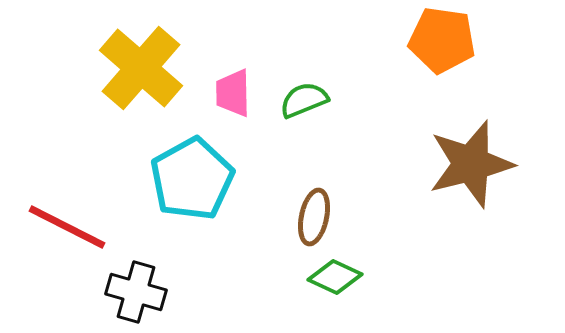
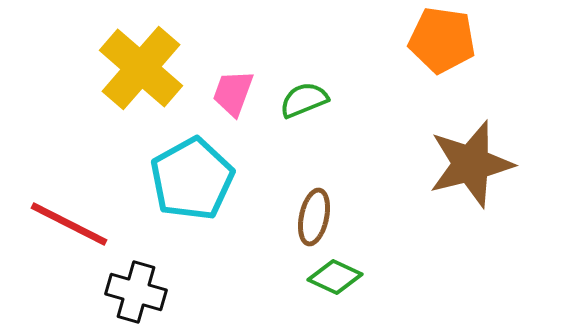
pink trapezoid: rotated 21 degrees clockwise
red line: moved 2 px right, 3 px up
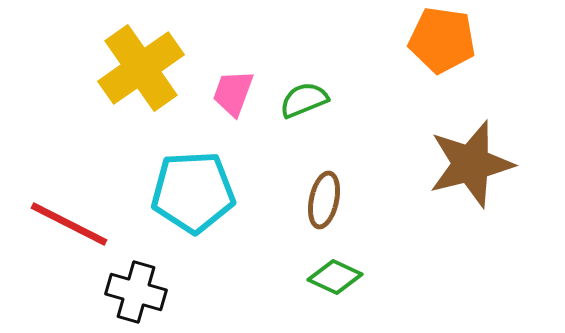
yellow cross: rotated 14 degrees clockwise
cyan pentagon: moved 1 px right, 13 px down; rotated 26 degrees clockwise
brown ellipse: moved 10 px right, 17 px up
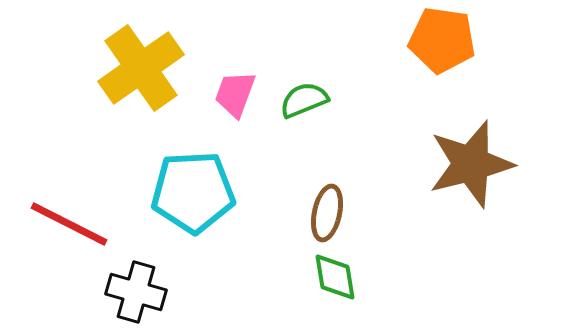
pink trapezoid: moved 2 px right, 1 px down
brown ellipse: moved 3 px right, 13 px down
green diamond: rotated 56 degrees clockwise
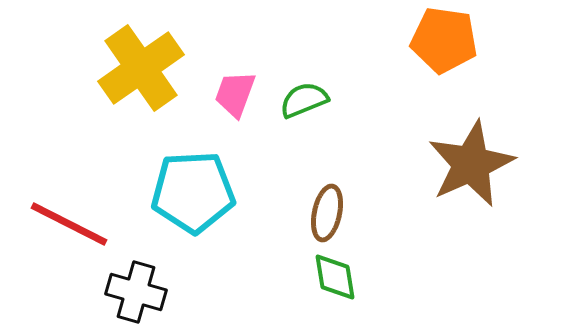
orange pentagon: moved 2 px right
brown star: rotated 10 degrees counterclockwise
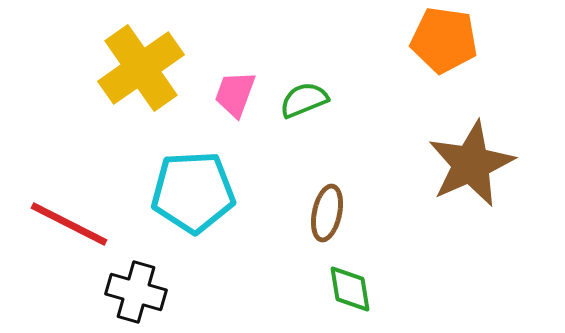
green diamond: moved 15 px right, 12 px down
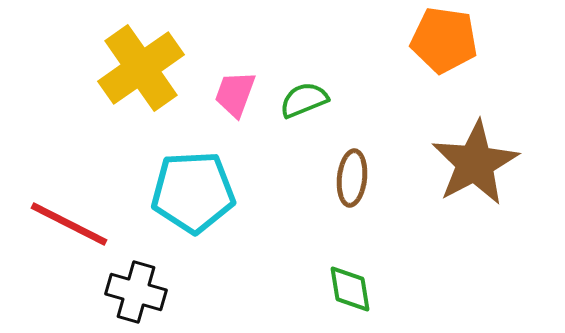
brown star: moved 4 px right, 1 px up; rotated 4 degrees counterclockwise
brown ellipse: moved 25 px right, 35 px up; rotated 6 degrees counterclockwise
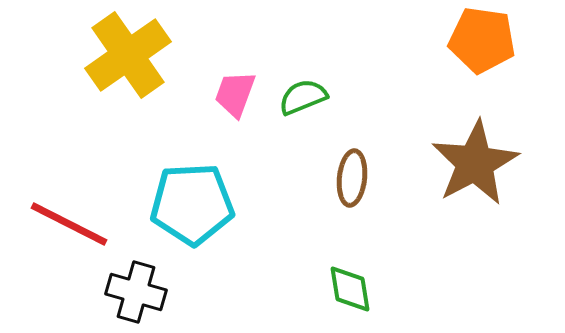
orange pentagon: moved 38 px right
yellow cross: moved 13 px left, 13 px up
green semicircle: moved 1 px left, 3 px up
cyan pentagon: moved 1 px left, 12 px down
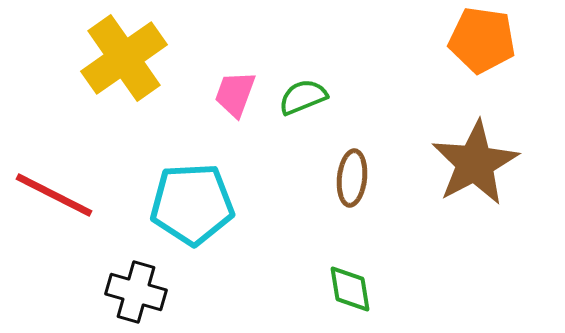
yellow cross: moved 4 px left, 3 px down
red line: moved 15 px left, 29 px up
